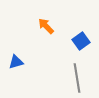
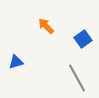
blue square: moved 2 px right, 2 px up
gray line: rotated 20 degrees counterclockwise
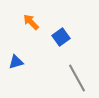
orange arrow: moved 15 px left, 4 px up
blue square: moved 22 px left, 2 px up
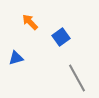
orange arrow: moved 1 px left
blue triangle: moved 4 px up
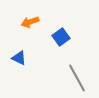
orange arrow: rotated 66 degrees counterclockwise
blue triangle: moved 3 px right; rotated 42 degrees clockwise
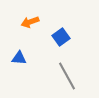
blue triangle: rotated 21 degrees counterclockwise
gray line: moved 10 px left, 2 px up
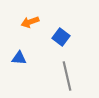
blue square: rotated 18 degrees counterclockwise
gray line: rotated 16 degrees clockwise
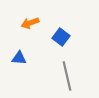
orange arrow: moved 1 px down
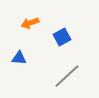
blue square: moved 1 px right; rotated 24 degrees clockwise
gray line: rotated 60 degrees clockwise
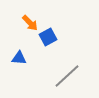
orange arrow: rotated 114 degrees counterclockwise
blue square: moved 14 px left
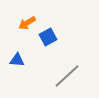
orange arrow: moved 3 px left; rotated 102 degrees clockwise
blue triangle: moved 2 px left, 2 px down
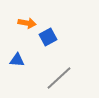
orange arrow: rotated 138 degrees counterclockwise
gray line: moved 8 px left, 2 px down
